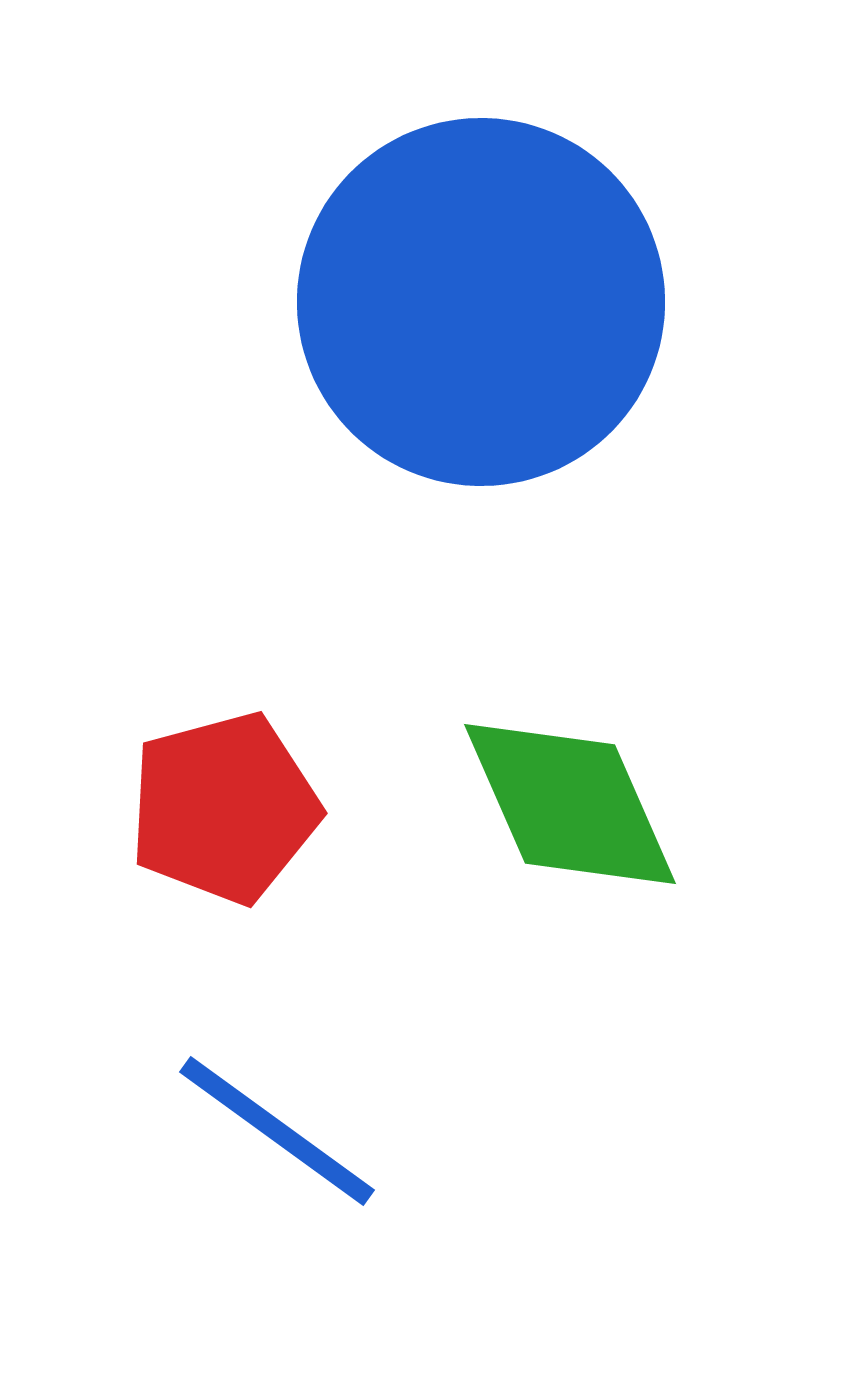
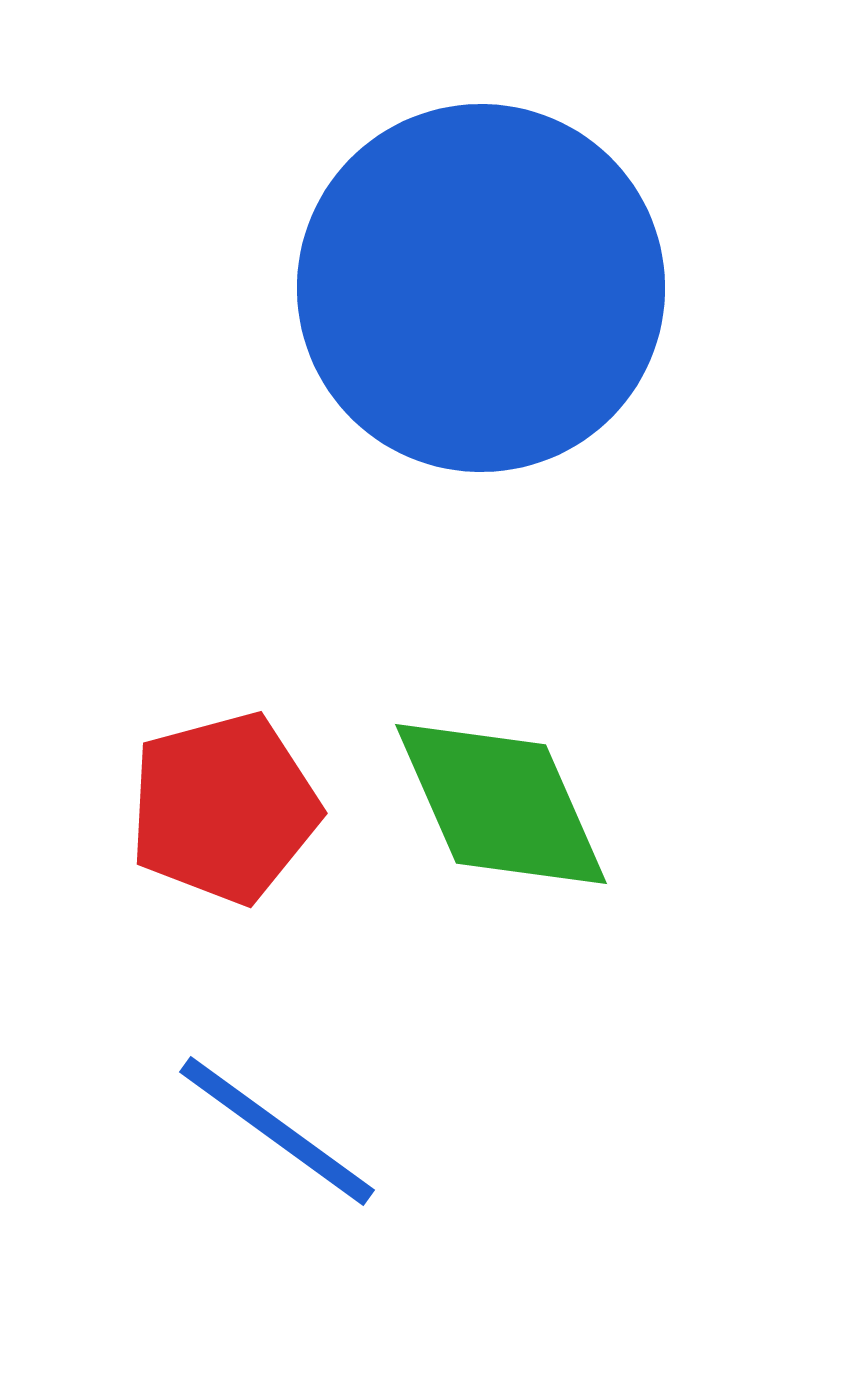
blue circle: moved 14 px up
green diamond: moved 69 px left
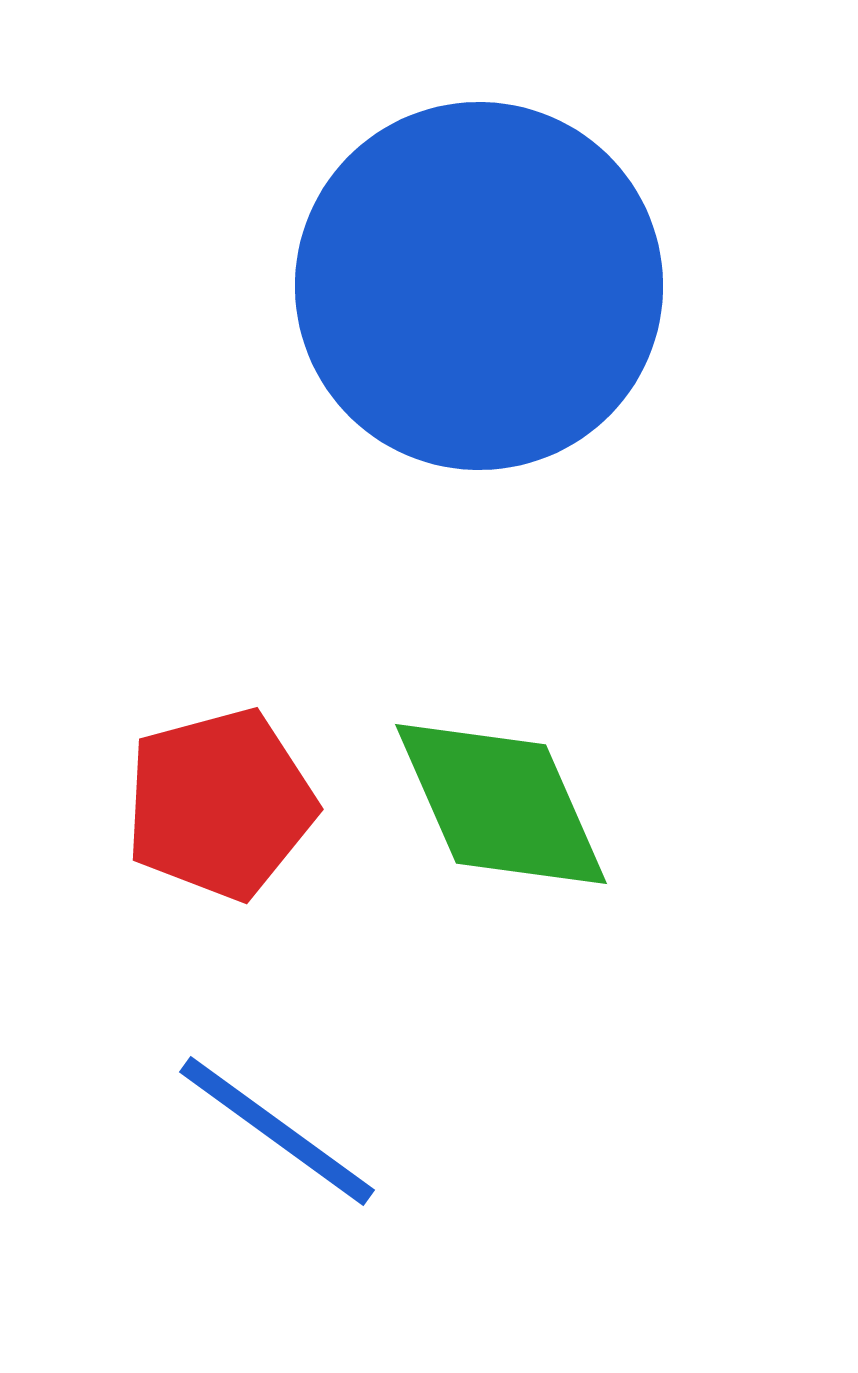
blue circle: moved 2 px left, 2 px up
red pentagon: moved 4 px left, 4 px up
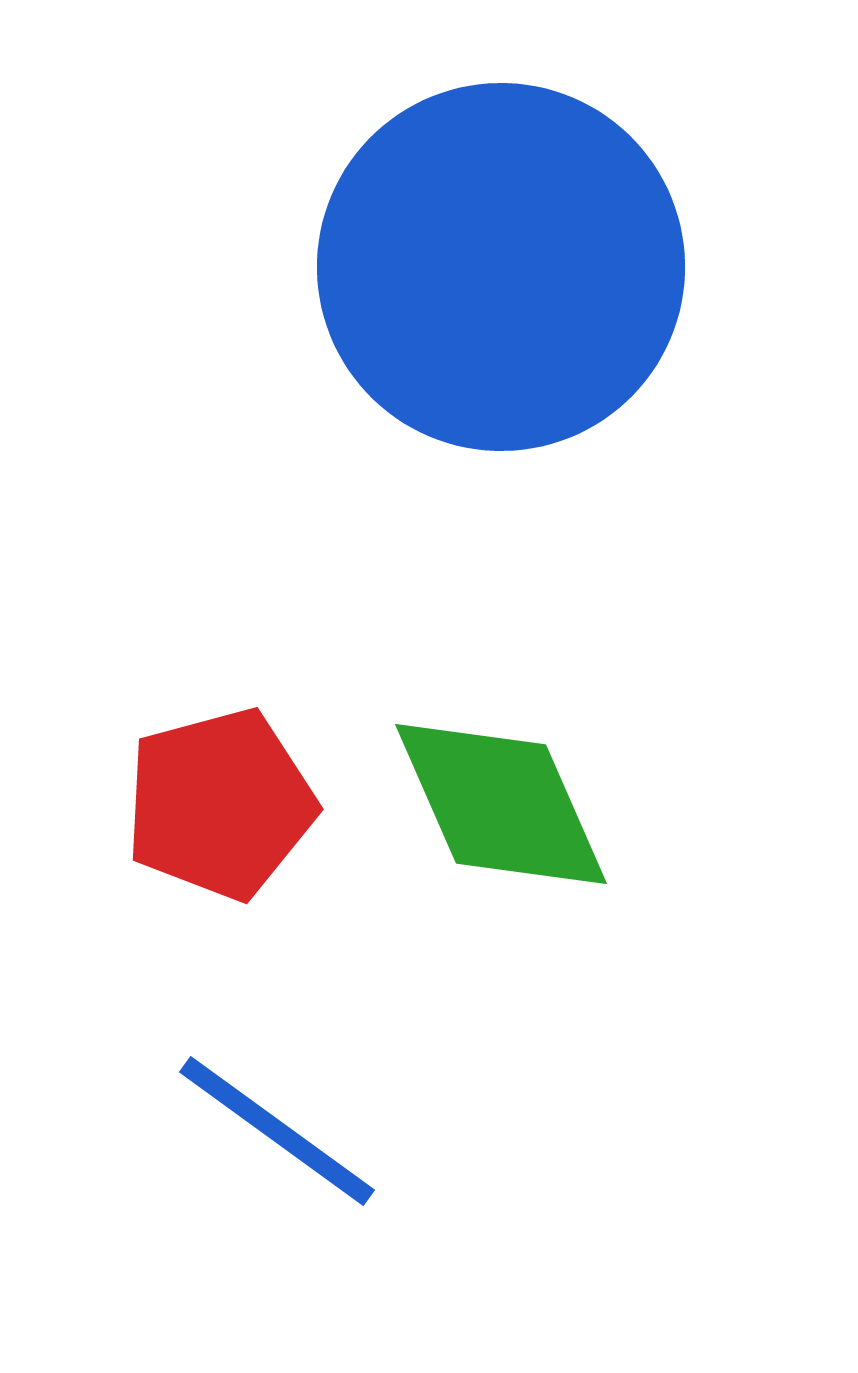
blue circle: moved 22 px right, 19 px up
